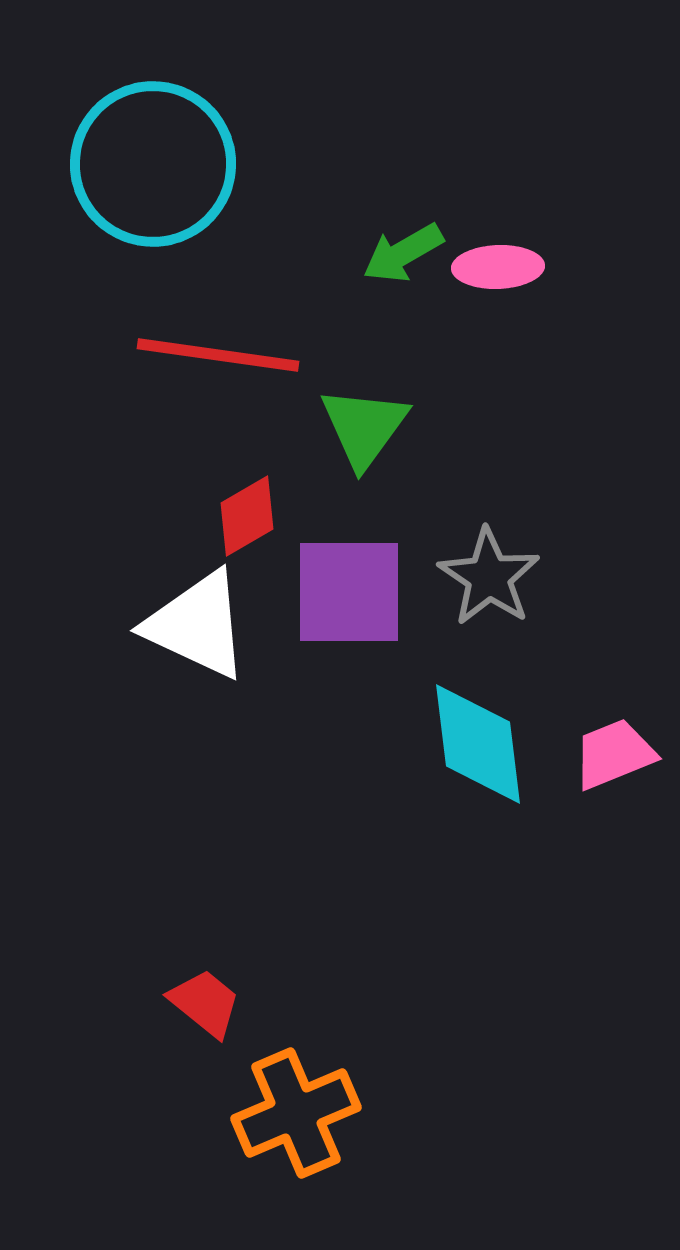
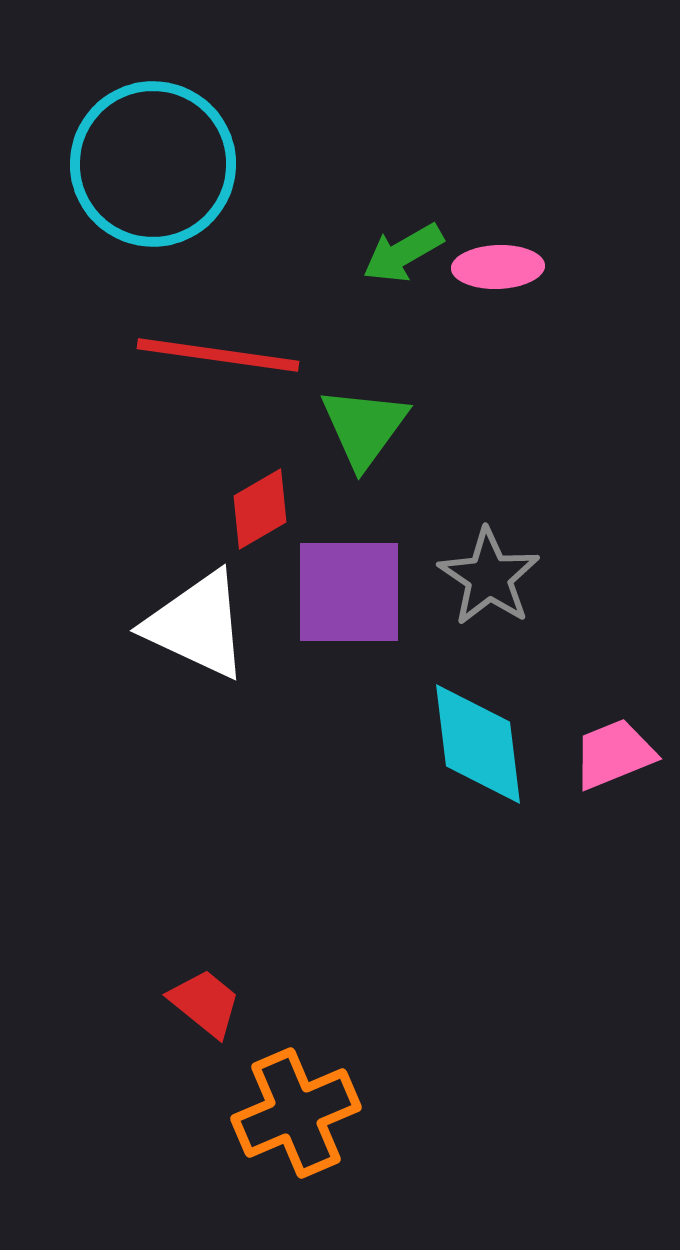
red diamond: moved 13 px right, 7 px up
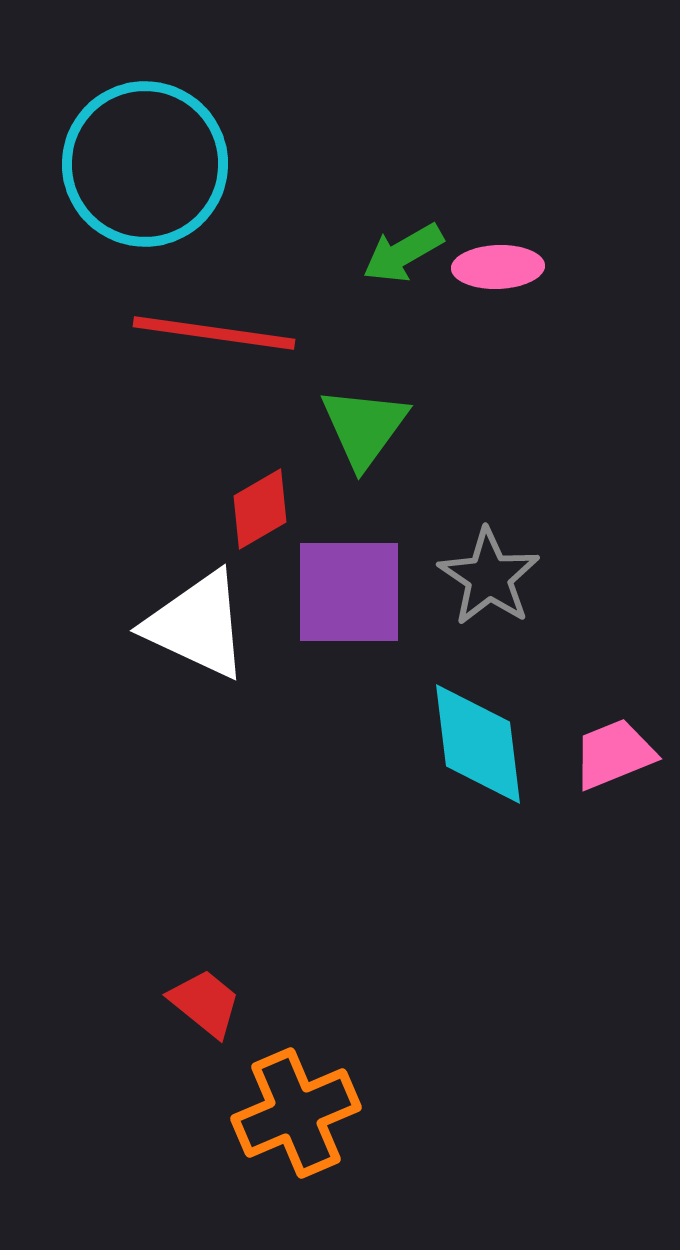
cyan circle: moved 8 px left
red line: moved 4 px left, 22 px up
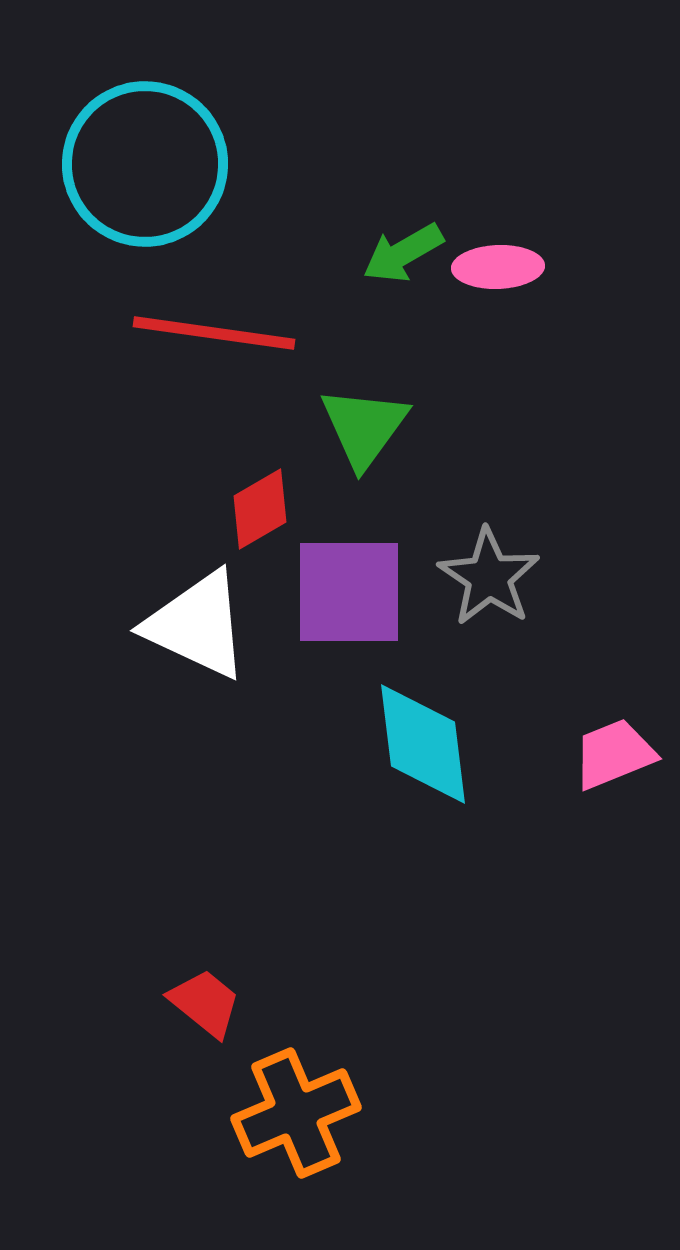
cyan diamond: moved 55 px left
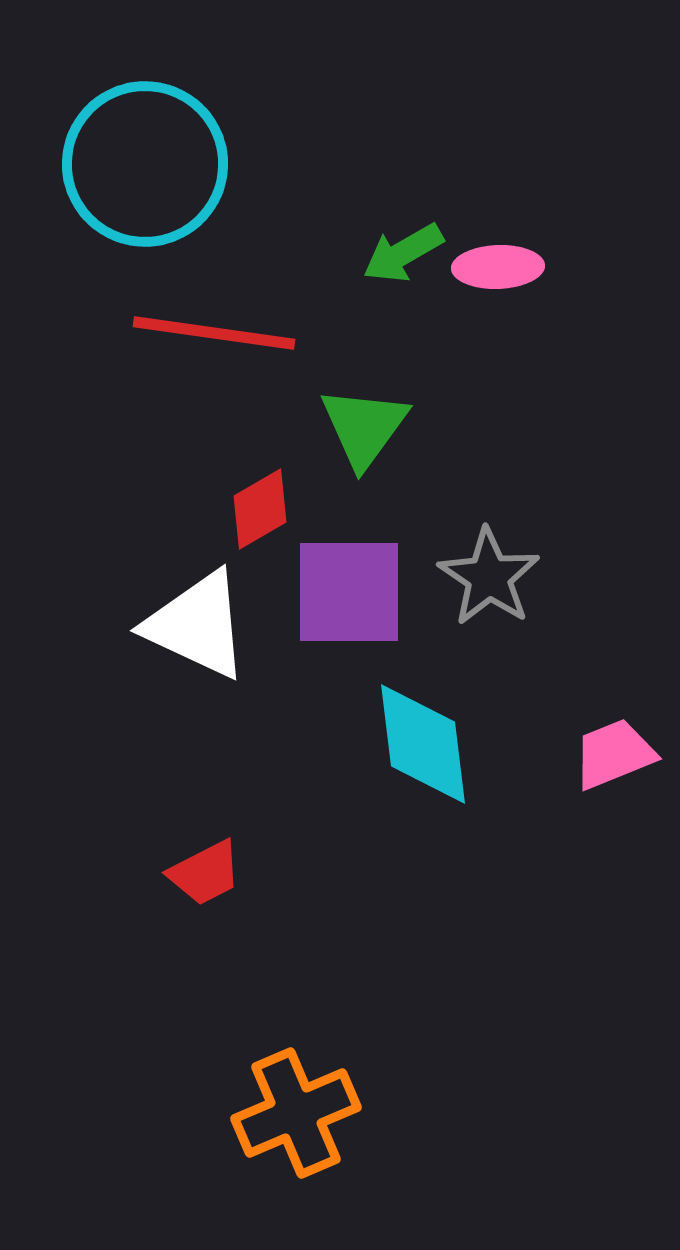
red trapezoid: moved 130 px up; rotated 114 degrees clockwise
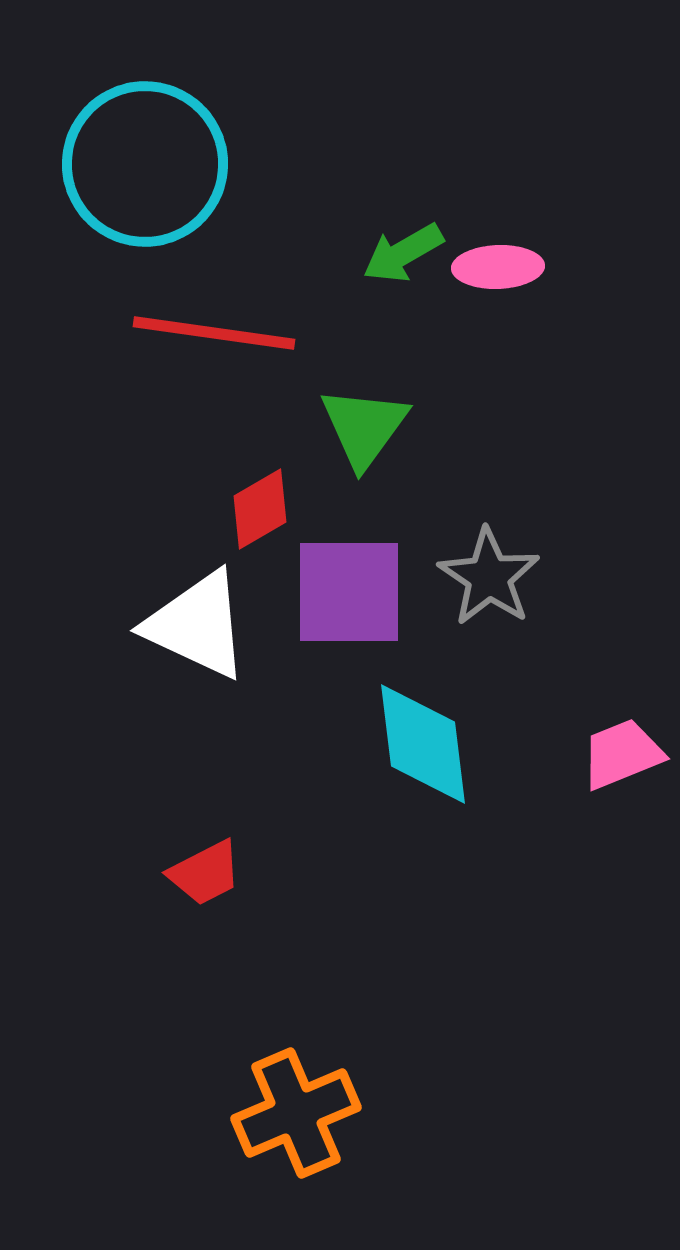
pink trapezoid: moved 8 px right
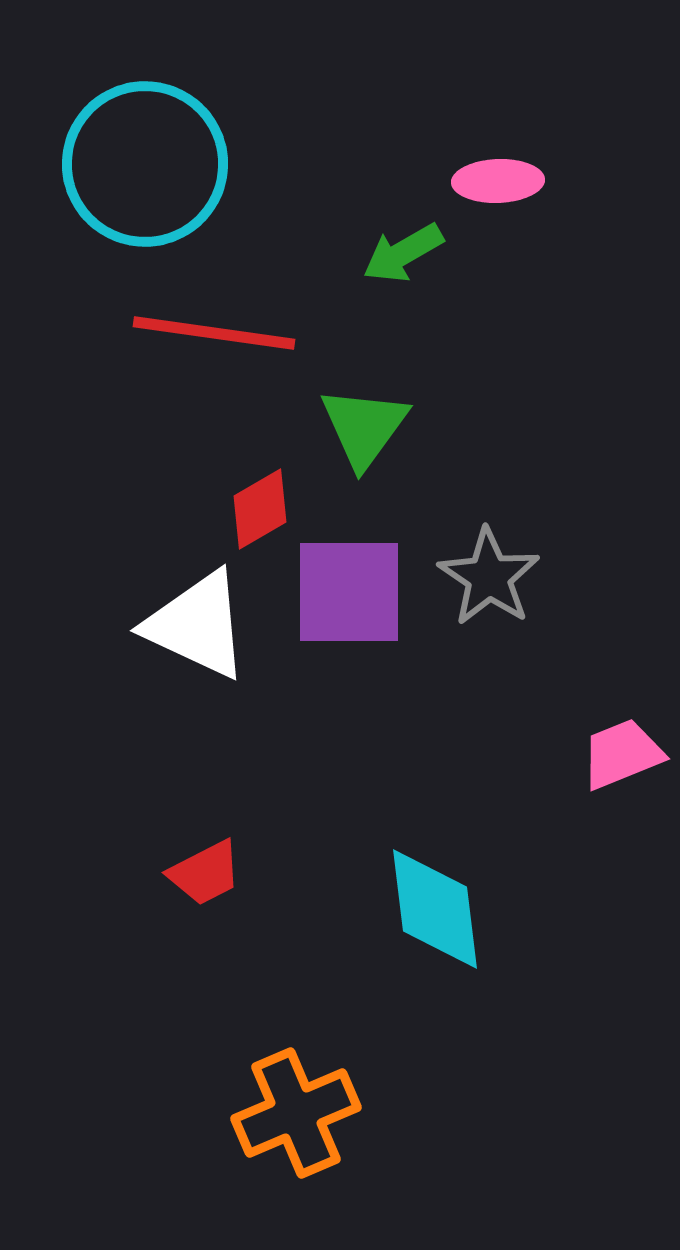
pink ellipse: moved 86 px up
cyan diamond: moved 12 px right, 165 px down
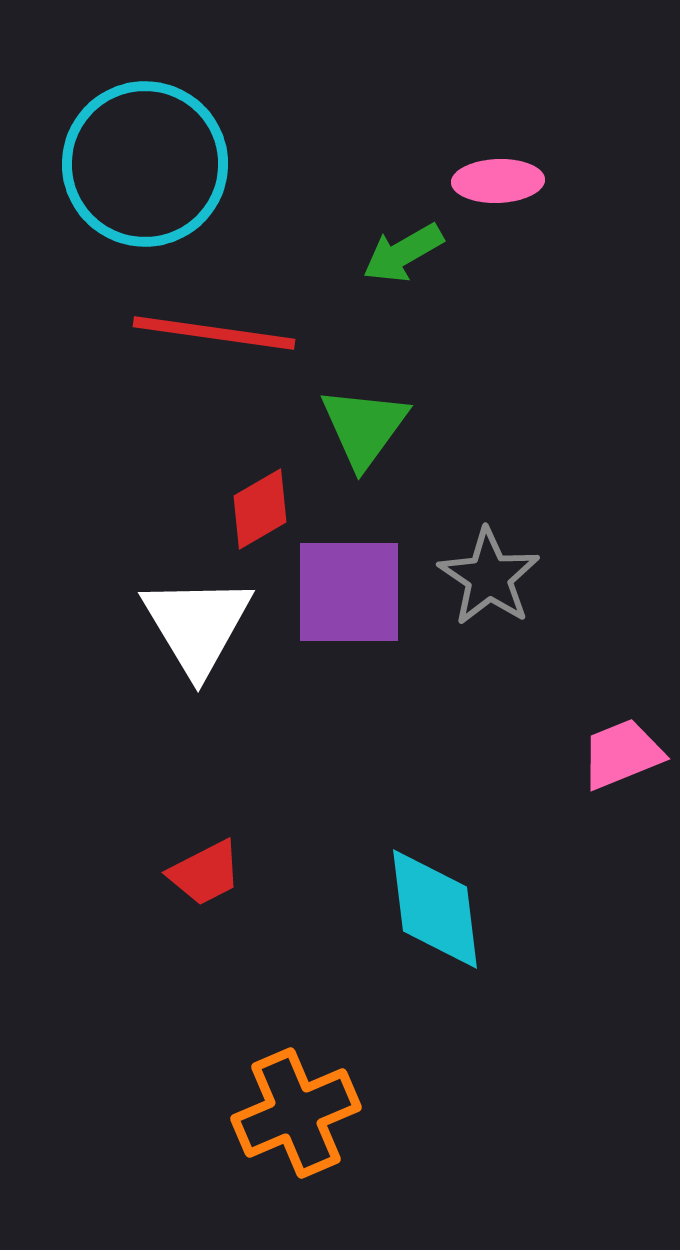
white triangle: rotated 34 degrees clockwise
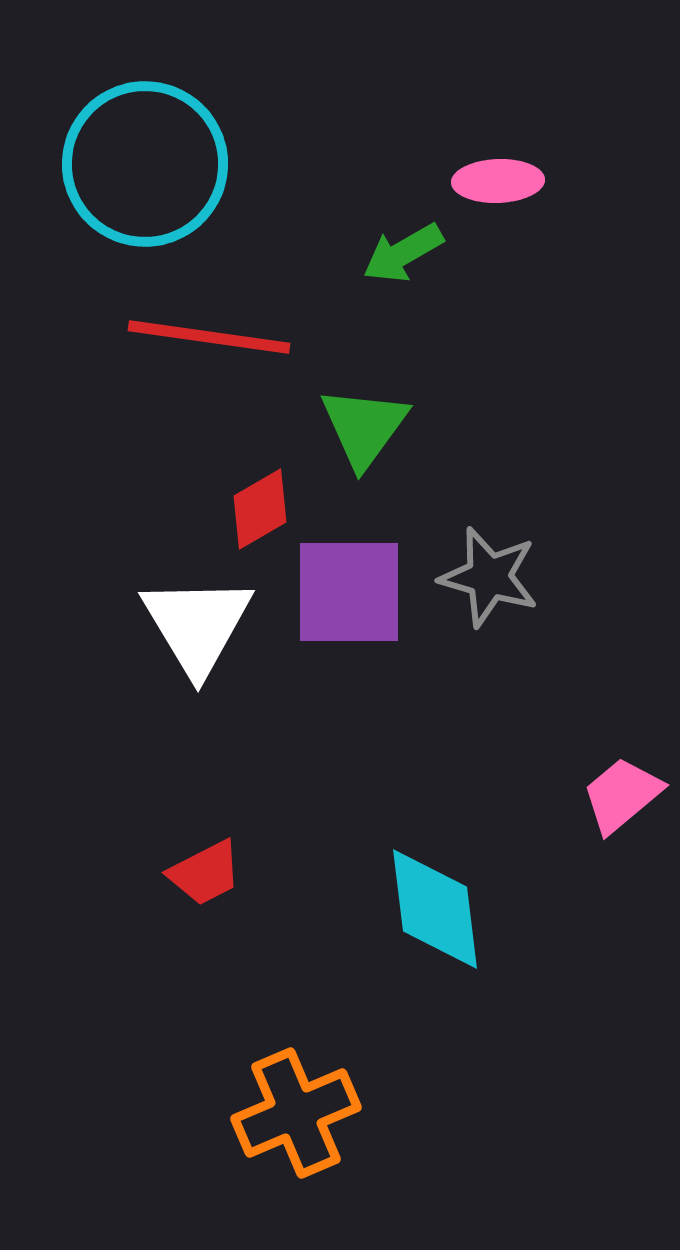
red line: moved 5 px left, 4 px down
gray star: rotated 18 degrees counterclockwise
pink trapezoid: moved 41 px down; rotated 18 degrees counterclockwise
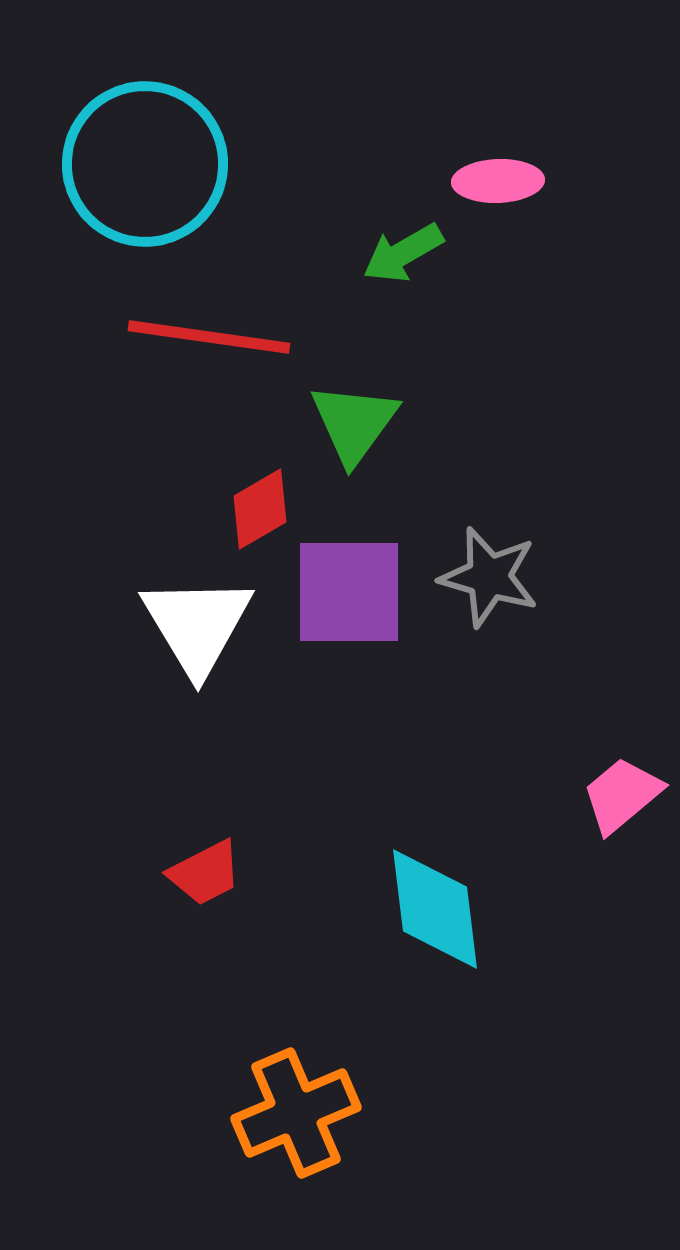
green triangle: moved 10 px left, 4 px up
